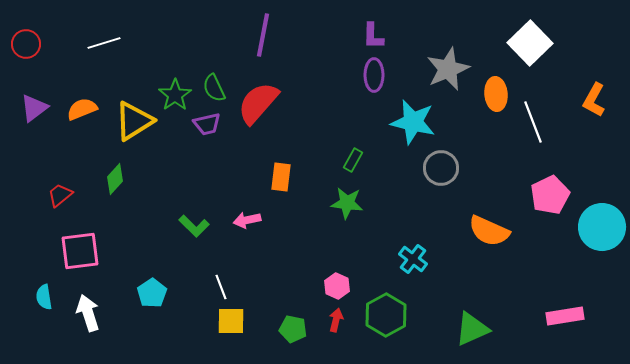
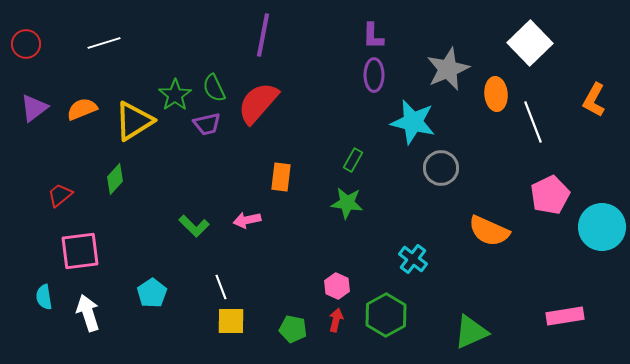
green triangle at (472, 329): moved 1 px left, 3 px down
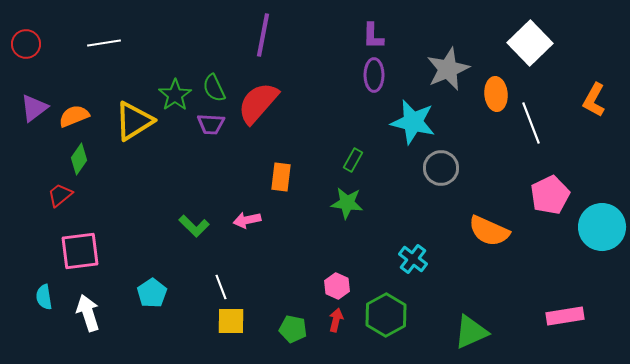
white line at (104, 43): rotated 8 degrees clockwise
orange semicircle at (82, 109): moved 8 px left, 7 px down
white line at (533, 122): moved 2 px left, 1 px down
purple trapezoid at (207, 124): moved 4 px right; rotated 16 degrees clockwise
green diamond at (115, 179): moved 36 px left, 20 px up; rotated 8 degrees counterclockwise
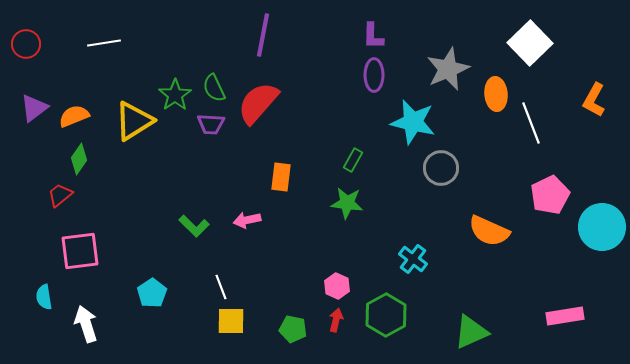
white arrow at (88, 313): moved 2 px left, 11 px down
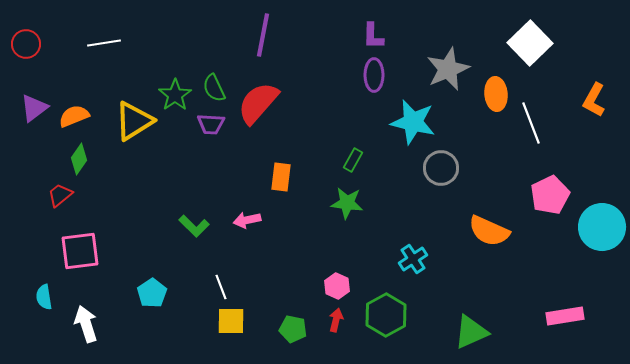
cyan cross at (413, 259): rotated 20 degrees clockwise
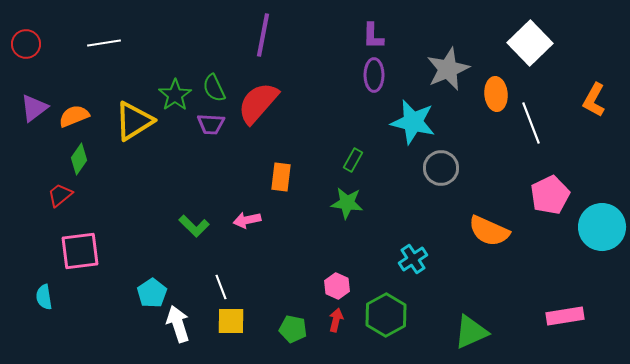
white arrow at (86, 324): moved 92 px right
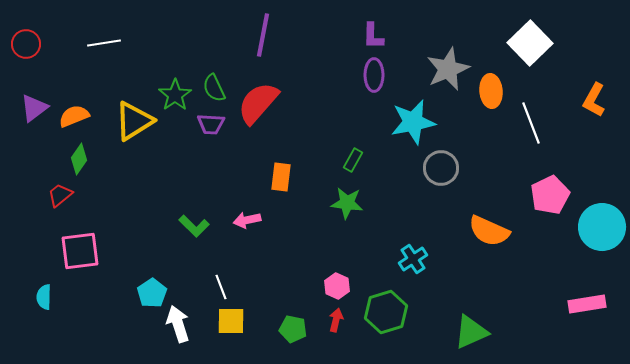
orange ellipse at (496, 94): moved 5 px left, 3 px up
cyan star at (413, 122): rotated 24 degrees counterclockwise
cyan semicircle at (44, 297): rotated 10 degrees clockwise
green hexagon at (386, 315): moved 3 px up; rotated 12 degrees clockwise
pink rectangle at (565, 316): moved 22 px right, 12 px up
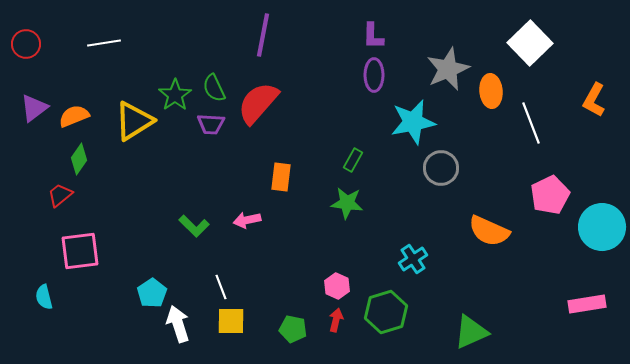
cyan semicircle at (44, 297): rotated 15 degrees counterclockwise
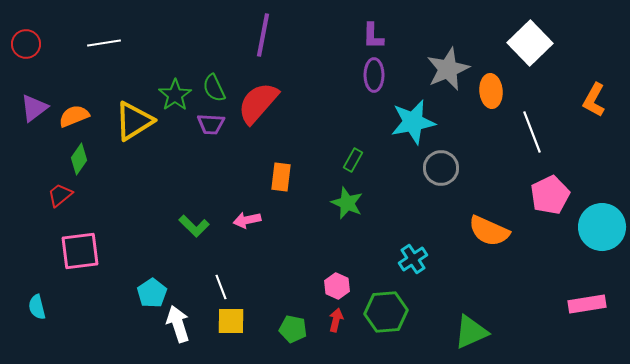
white line at (531, 123): moved 1 px right, 9 px down
green star at (347, 203): rotated 16 degrees clockwise
cyan semicircle at (44, 297): moved 7 px left, 10 px down
green hexagon at (386, 312): rotated 12 degrees clockwise
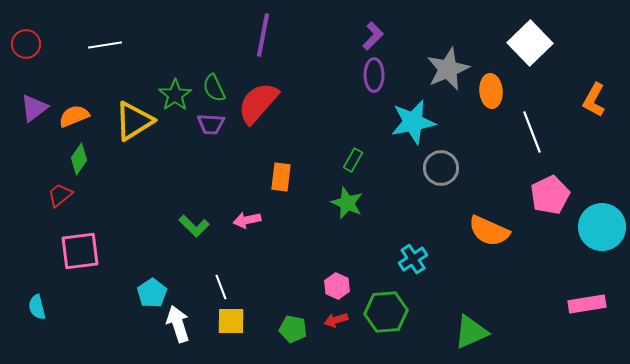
purple L-shape at (373, 36): rotated 136 degrees counterclockwise
white line at (104, 43): moved 1 px right, 2 px down
red arrow at (336, 320): rotated 120 degrees counterclockwise
